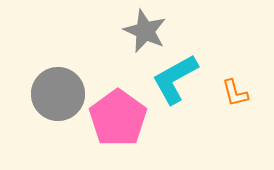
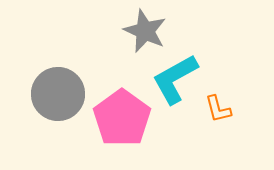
orange L-shape: moved 17 px left, 16 px down
pink pentagon: moved 4 px right
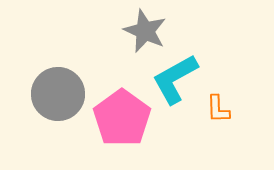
orange L-shape: rotated 12 degrees clockwise
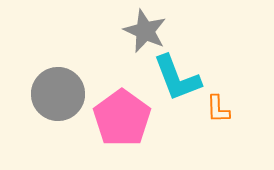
cyan L-shape: moved 2 px right, 1 px up; rotated 82 degrees counterclockwise
